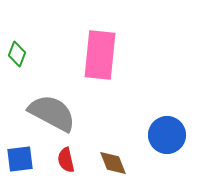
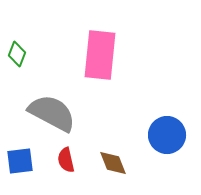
blue square: moved 2 px down
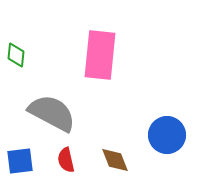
green diamond: moved 1 px left, 1 px down; rotated 15 degrees counterclockwise
brown diamond: moved 2 px right, 3 px up
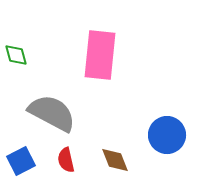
green diamond: rotated 20 degrees counterclockwise
blue square: moved 1 px right; rotated 20 degrees counterclockwise
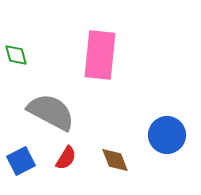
gray semicircle: moved 1 px left, 1 px up
red semicircle: moved 2 px up; rotated 135 degrees counterclockwise
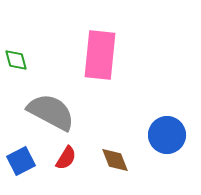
green diamond: moved 5 px down
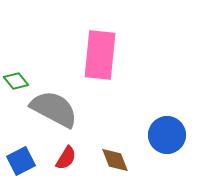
green diamond: moved 21 px down; rotated 25 degrees counterclockwise
gray semicircle: moved 3 px right, 3 px up
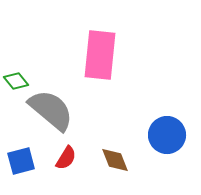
gray semicircle: moved 3 px left, 1 px down; rotated 12 degrees clockwise
blue square: rotated 12 degrees clockwise
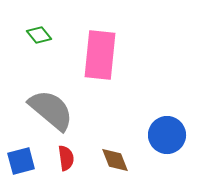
green diamond: moved 23 px right, 46 px up
red semicircle: rotated 40 degrees counterclockwise
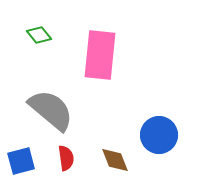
blue circle: moved 8 px left
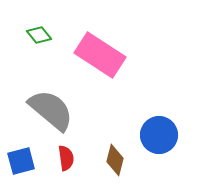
pink rectangle: rotated 63 degrees counterclockwise
brown diamond: rotated 36 degrees clockwise
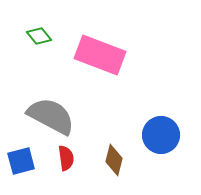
green diamond: moved 1 px down
pink rectangle: rotated 12 degrees counterclockwise
gray semicircle: moved 6 px down; rotated 12 degrees counterclockwise
blue circle: moved 2 px right
brown diamond: moved 1 px left
